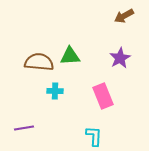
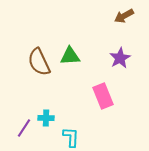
brown semicircle: rotated 120 degrees counterclockwise
cyan cross: moved 9 px left, 27 px down
purple line: rotated 48 degrees counterclockwise
cyan L-shape: moved 23 px left, 1 px down
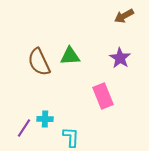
purple star: rotated 10 degrees counterclockwise
cyan cross: moved 1 px left, 1 px down
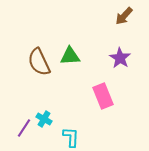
brown arrow: rotated 18 degrees counterclockwise
cyan cross: moved 1 px left; rotated 28 degrees clockwise
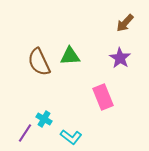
brown arrow: moved 1 px right, 7 px down
pink rectangle: moved 1 px down
purple line: moved 1 px right, 5 px down
cyan L-shape: rotated 125 degrees clockwise
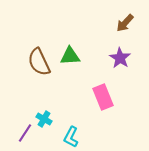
cyan L-shape: rotated 80 degrees clockwise
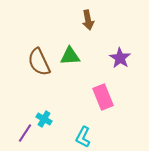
brown arrow: moved 37 px left, 3 px up; rotated 54 degrees counterclockwise
cyan L-shape: moved 12 px right
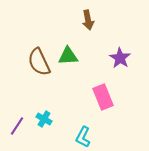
green triangle: moved 2 px left
purple line: moved 8 px left, 7 px up
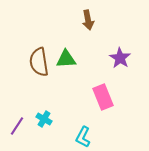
green triangle: moved 2 px left, 3 px down
brown semicircle: rotated 16 degrees clockwise
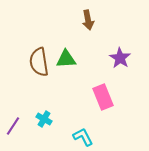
purple line: moved 4 px left
cyan L-shape: rotated 125 degrees clockwise
